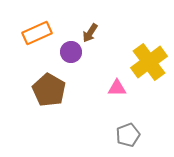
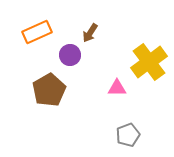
orange rectangle: moved 1 px up
purple circle: moved 1 px left, 3 px down
brown pentagon: rotated 12 degrees clockwise
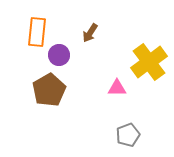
orange rectangle: rotated 60 degrees counterclockwise
purple circle: moved 11 px left
